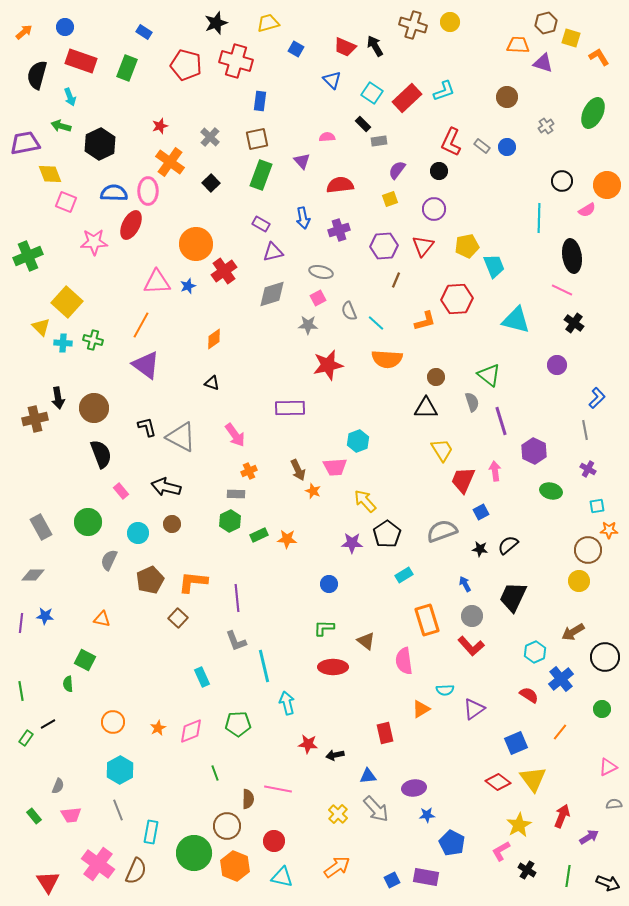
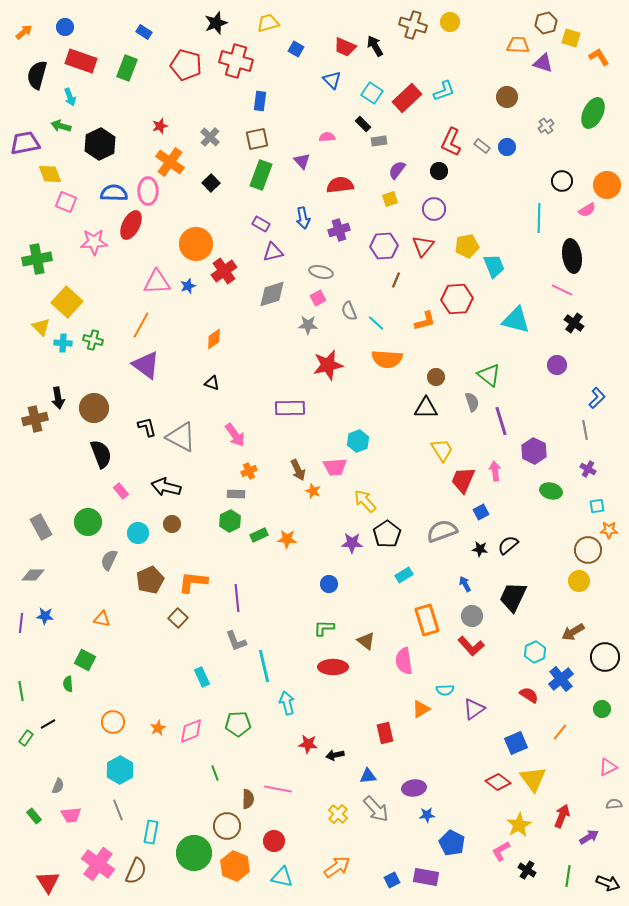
green cross at (28, 256): moved 9 px right, 3 px down; rotated 12 degrees clockwise
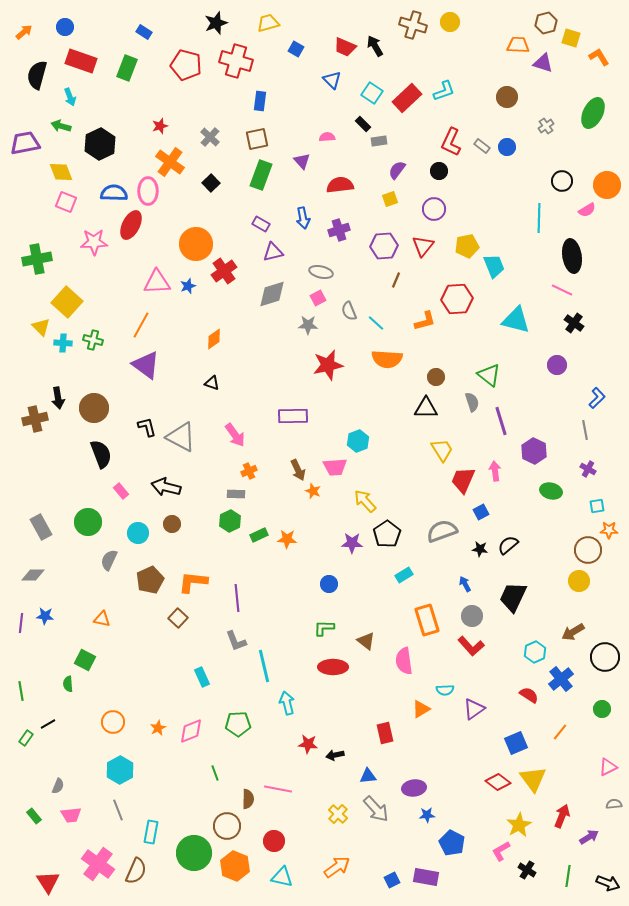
yellow diamond at (50, 174): moved 11 px right, 2 px up
purple rectangle at (290, 408): moved 3 px right, 8 px down
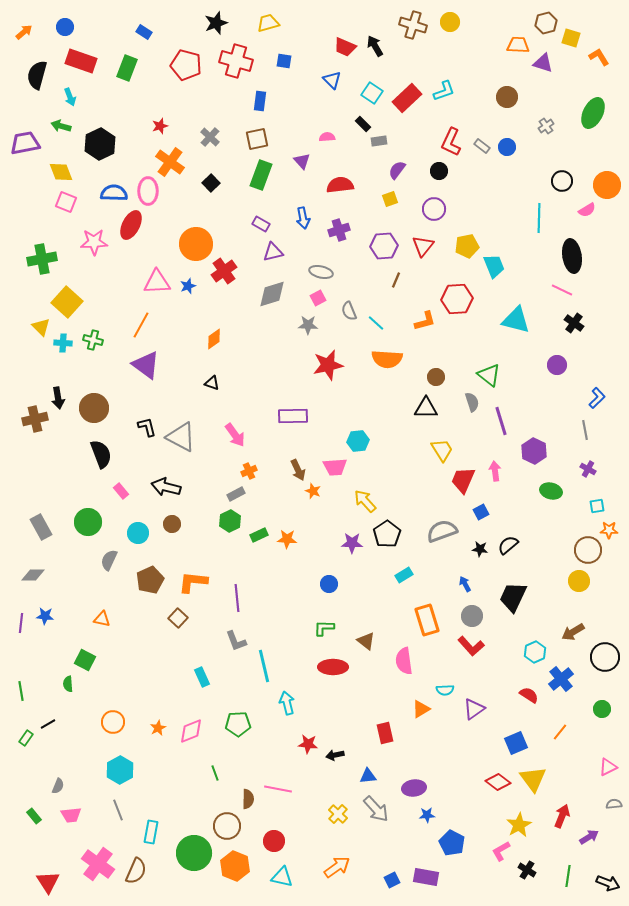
blue square at (296, 49): moved 12 px left, 12 px down; rotated 21 degrees counterclockwise
green cross at (37, 259): moved 5 px right
cyan hexagon at (358, 441): rotated 15 degrees clockwise
gray rectangle at (236, 494): rotated 30 degrees counterclockwise
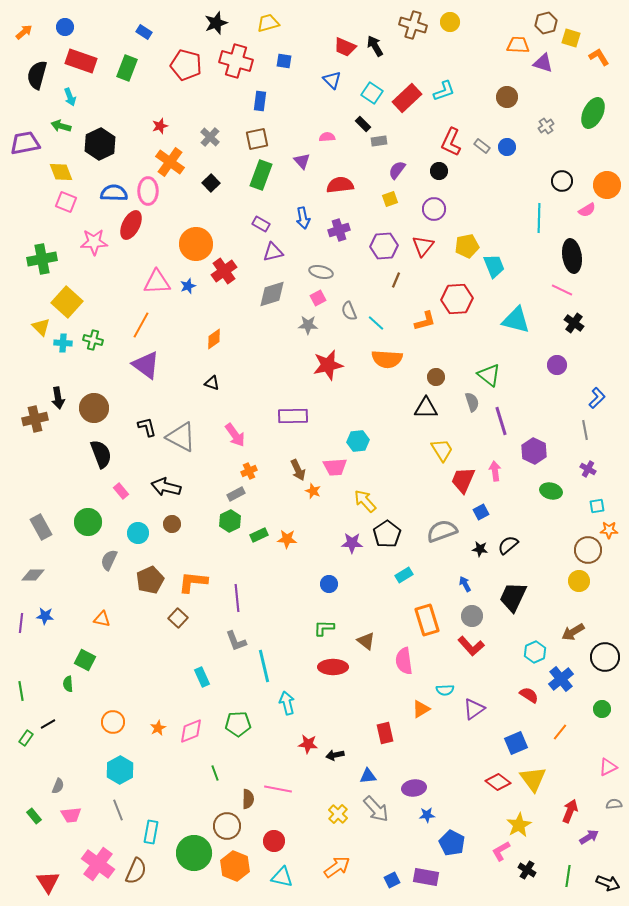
red arrow at (562, 816): moved 8 px right, 5 px up
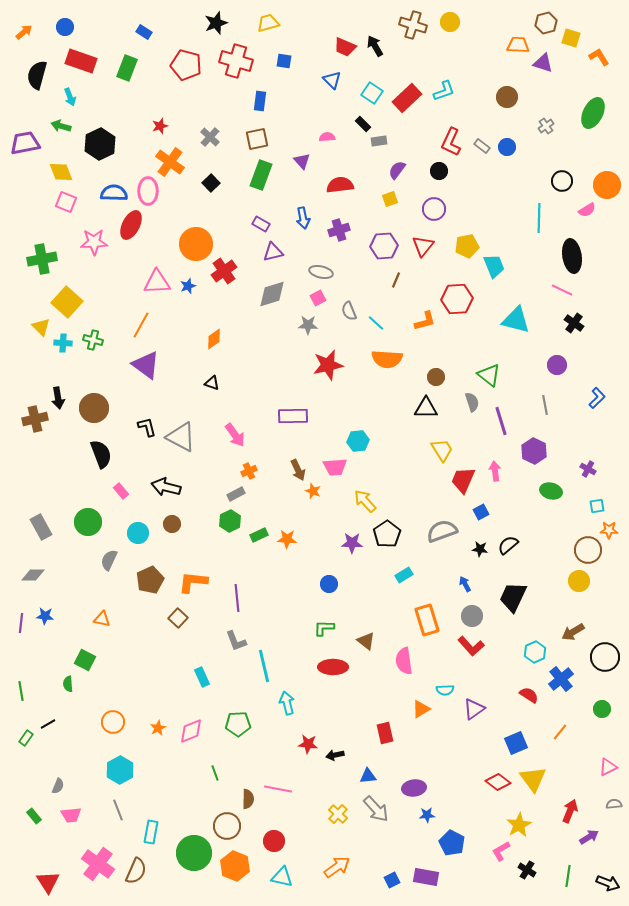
gray line at (585, 430): moved 40 px left, 25 px up
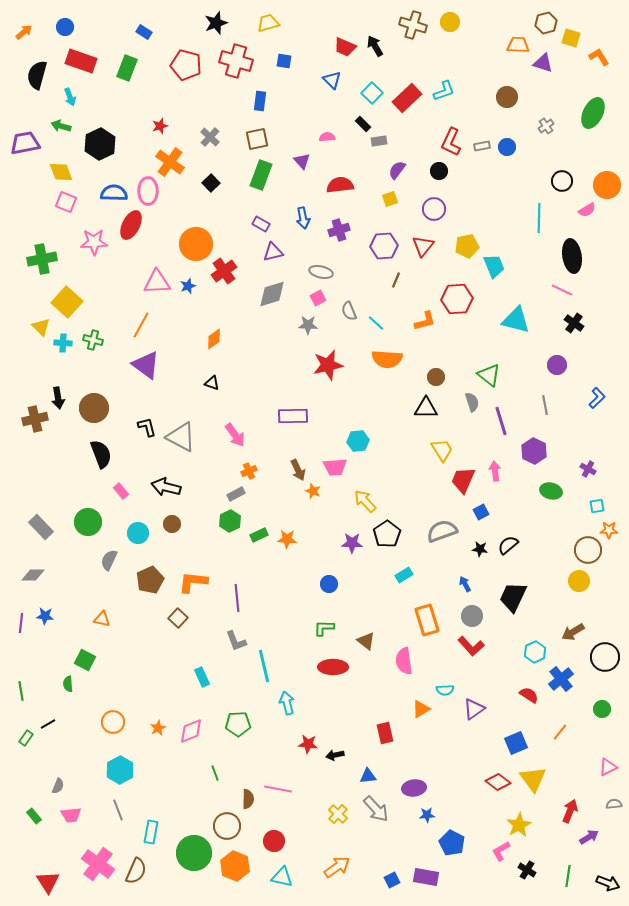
cyan square at (372, 93): rotated 10 degrees clockwise
gray rectangle at (482, 146): rotated 49 degrees counterclockwise
gray rectangle at (41, 527): rotated 15 degrees counterclockwise
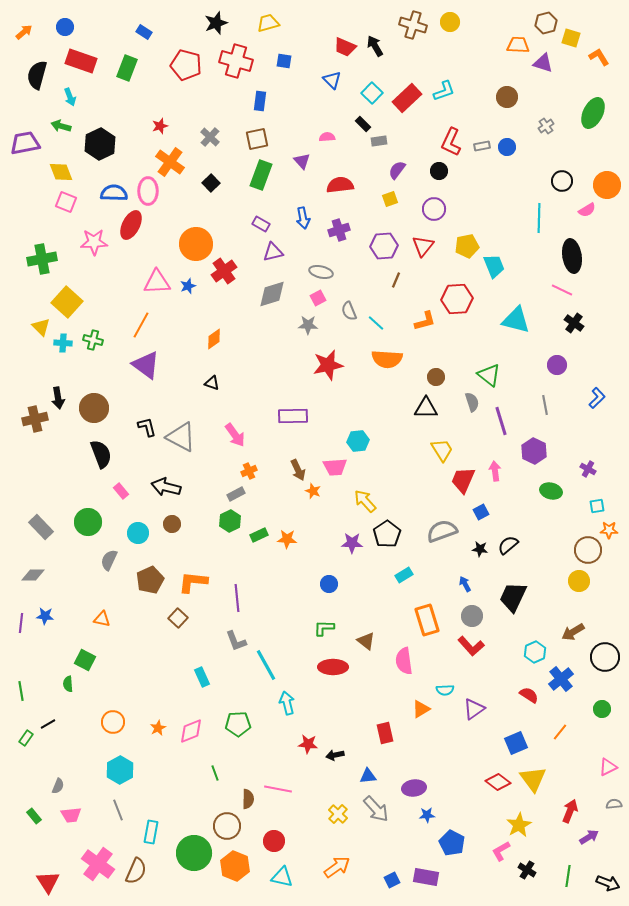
cyan line at (264, 666): moved 2 px right, 1 px up; rotated 16 degrees counterclockwise
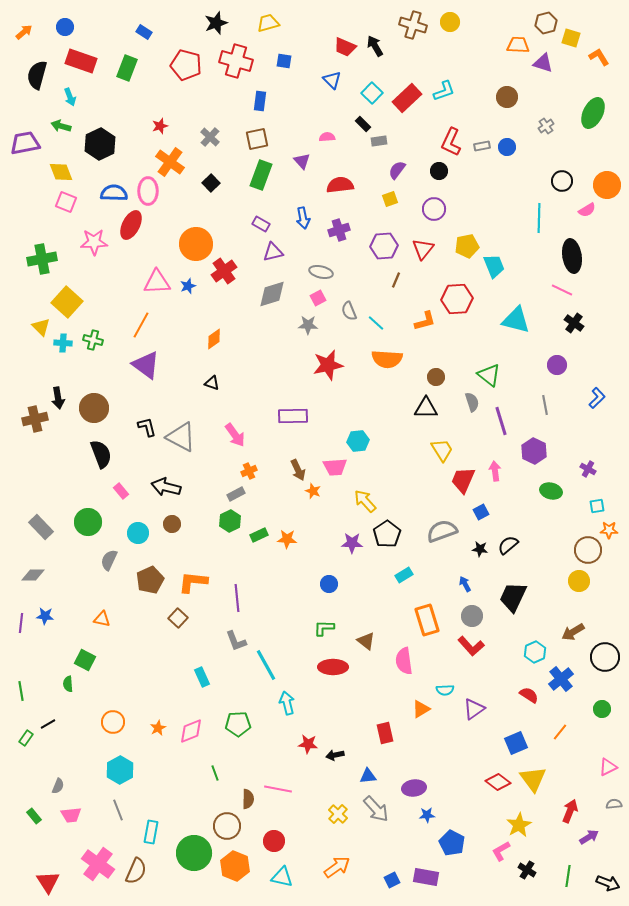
red triangle at (423, 246): moved 3 px down
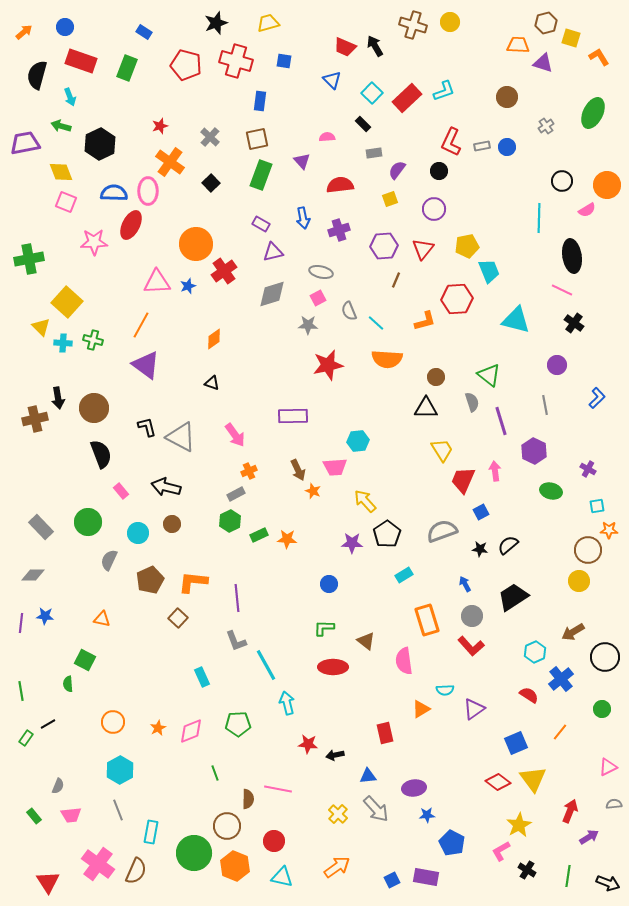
gray rectangle at (379, 141): moved 5 px left, 12 px down
green cross at (42, 259): moved 13 px left
cyan trapezoid at (494, 266): moved 5 px left, 5 px down
black trapezoid at (513, 597): rotated 32 degrees clockwise
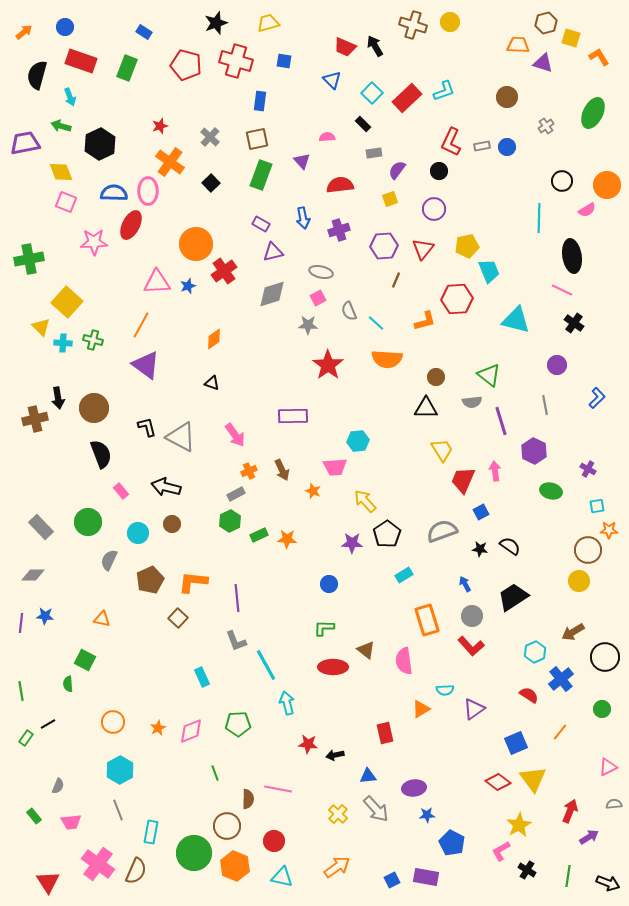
red star at (328, 365): rotated 24 degrees counterclockwise
gray semicircle at (472, 402): rotated 102 degrees clockwise
brown arrow at (298, 470): moved 16 px left
black semicircle at (508, 545): moved 2 px right, 1 px down; rotated 75 degrees clockwise
brown triangle at (366, 641): moved 9 px down
pink trapezoid at (71, 815): moved 7 px down
